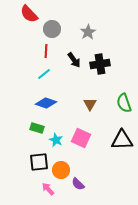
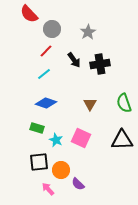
red line: rotated 40 degrees clockwise
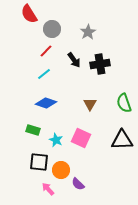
red semicircle: rotated 12 degrees clockwise
green rectangle: moved 4 px left, 2 px down
black square: rotated 12 degrees clockwise
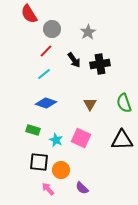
purple semicircle: moved 4 px right, 4 px down
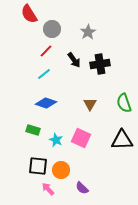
black square: moved 1 px left, 4 px down
